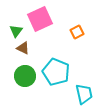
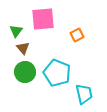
pink square: moved 3 px right; rotated 20 degrees clockwise
orange square: moved 3 px down
brown triangle: rotated 24 degrees clockwise
cyan pentagon: moved 1 px right, 1 px down
green circle: moved 4 px up
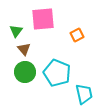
brown triangle: moved 1 px right, 1 px down
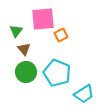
orange square: moved 16 px left
green circle: moved 1 px right
cyan trapezoid: rotated 70 degrees clockwise
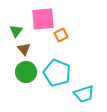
cyan trapezoid: rotated 15 degrees clockwise
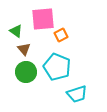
green triangle: rotated 32 degrees counterclockwise
cyan pentagon: moved 6 px up
cyan trapezoid: moved 7 px left
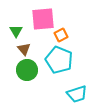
green triangle: rotated 24 degrees clockwise
cyan pentagon: moved 2 px right, 7 px up
green circle: moved 1 px right, 2 px up
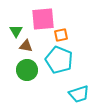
orange square: rotated 16 degrees clockwise
brown triangle: moved 2 px right, 3 px up; rotated 40 degrees counterclockwise
cyan trapezoid: moved 2 px right
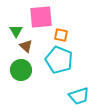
pink square: moved 2 px left, 2 px up
orange square: rotated 24 degrees clockwise
brown triangle: rotated 32 degrees clockwise
green circle: moved 6 px left
cyan trapezoid: moved 2 px down
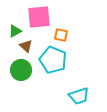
pink square: moved 2 px left
green triangle: moved 1 px left; rotated 32 degrees clockwise
cyan pentagon: moved 6 px left
